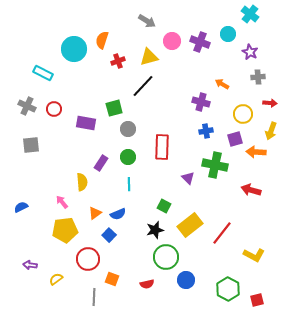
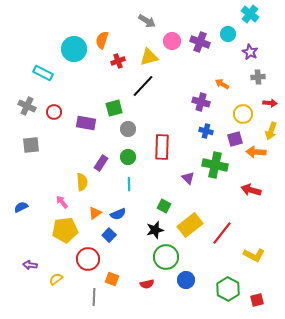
red circle at (54, 109): moved 3 px down
blue cross at (206, 131): rotated 24 degrees clockwise
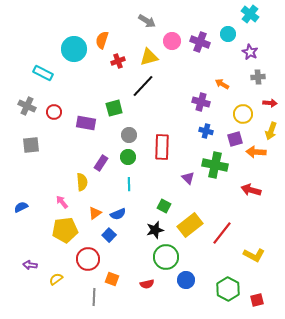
gray circle at (128, 129): moved 1 px right, 6 px down
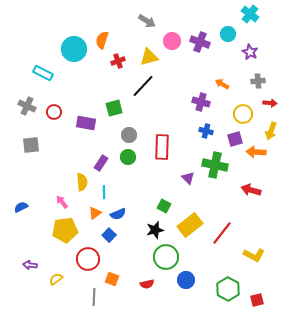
gray cross at (258, 77): moved 4 px down
cyan line at (129, 184): moved 25 px left, 8 px down
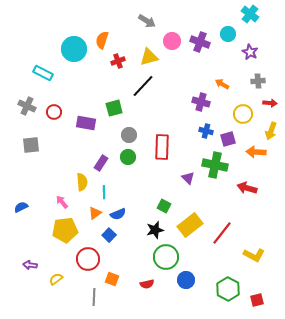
purple square at (235, 139): moved 7 px left
red arrow at (251, 190): moved 4 px left, 2 px up
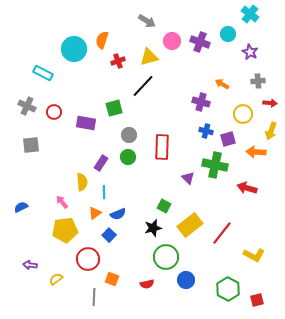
black star at (155, 230): moved 2 px left, 2 px up
